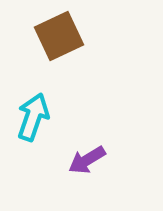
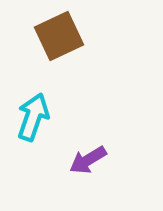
purple arrow: moved 1 px right
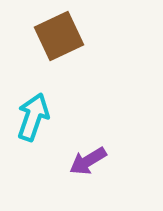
purple arrow: moved 1 px down
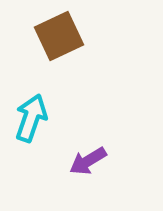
cyan arrow: moved 2 px left, 1 px down
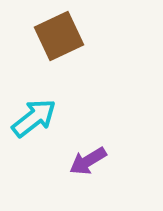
cyan arrow: moved 3 px right; rotated 33 degrees clockwise
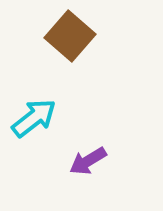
brown square: moved 11 px right; rotated 24 degrees counterclockwise
